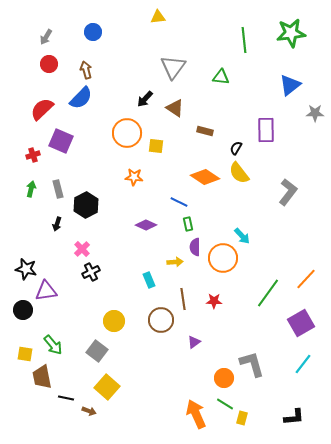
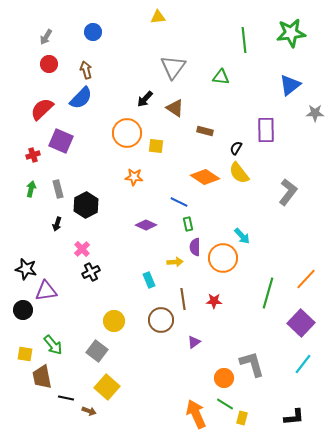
green line at (268, 293): rotated 20 degrees counterclockwise
purple square at (301, 323): rotated 16 degrees counterclockwise
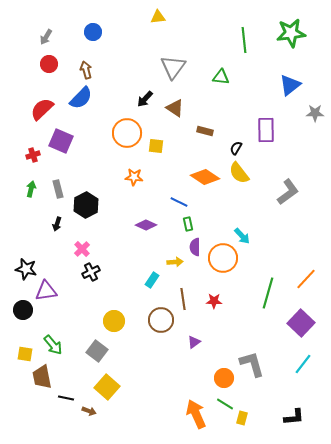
gray L-shape at (288, 192): rotated 16 degrees clockwise
cyan rectangle at (149, 280): moved 3 px right; rotated 56 degrees clockwise
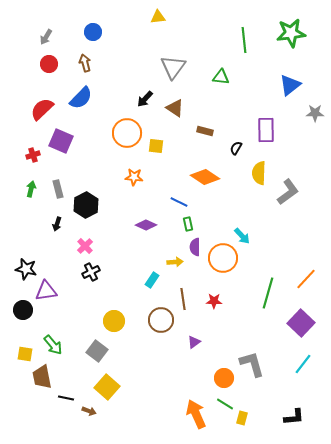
brown arrow at (86, 70): moved 1 px left, 7 px up
yellow semicircle at (239, 173): moved 20 px right; rotated 40 degrees clockwise
pink cross at (82, 249): moved 3 px right, 3 px up
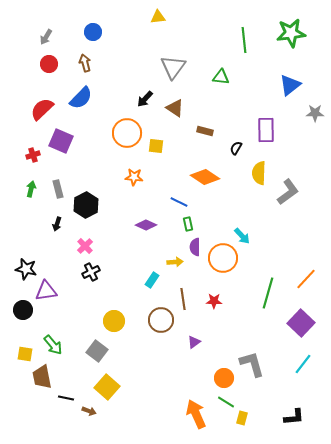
green line at (225, 404): moved 1 px right, 2 px up
